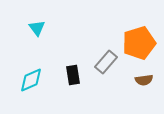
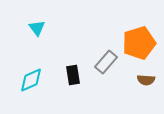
brown semicircle: moved 2 px right; rotated 12 degrees clockwise
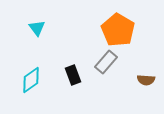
orange pentagon: moved 21 px left, 13 px up; rotated 24 degrees counterclockwise
black rectangle: rotated 12 degrees counterclockwise
cyan diamond: rotated 12 degrees counterclockwise
